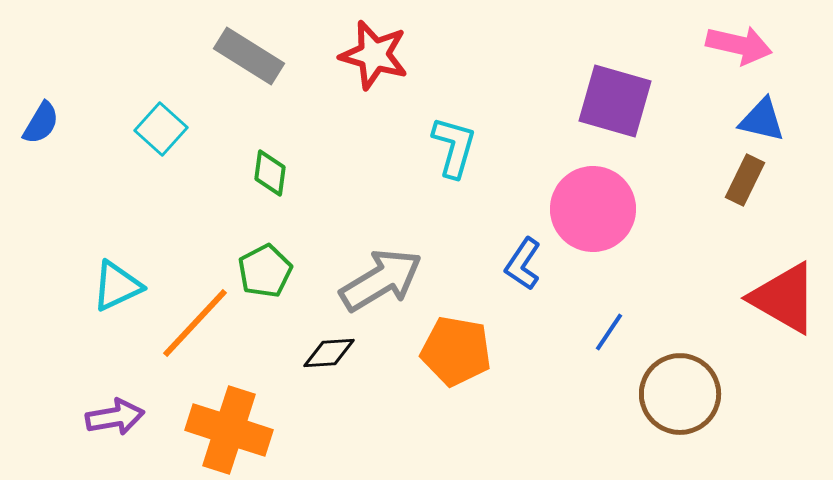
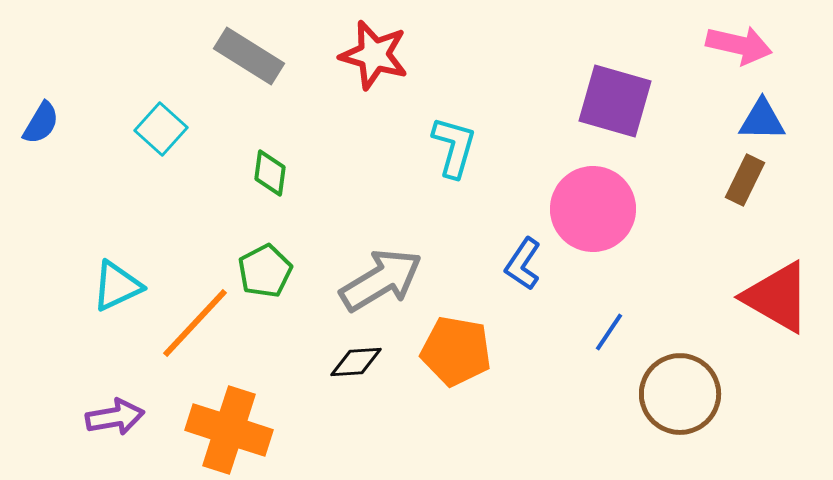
blue triangle: rotated 12 degrees counterclockwise
red triangle: moved 7 px left, 1 px up
black diamond: moved 27 px right, 9 px down
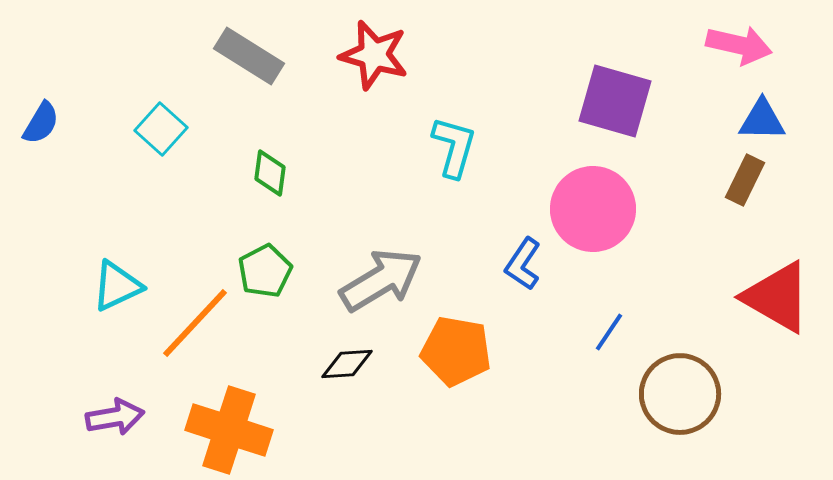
black diamond: moved 9 px left, 2 px down
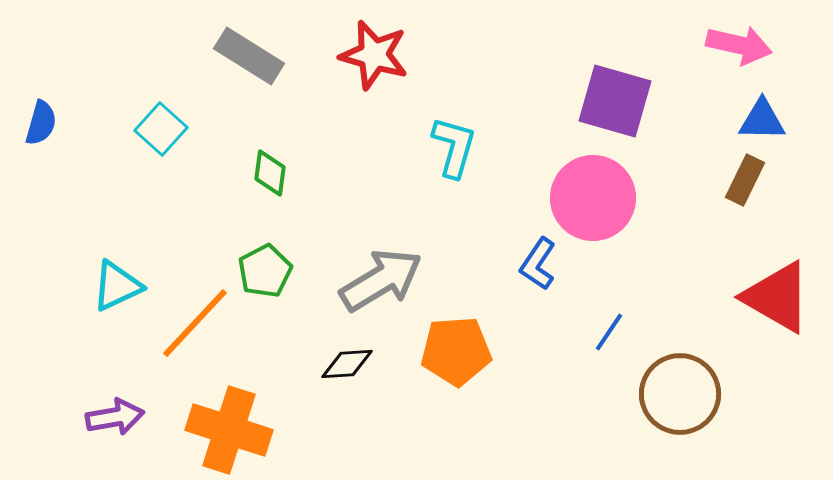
blue semicircle: rotated 15 degrees counterclockwise
pink circle: moved 11 px up
blue L-shape: moved 15 px right
orange pentagon: rotated 14 degrees counterclockwise
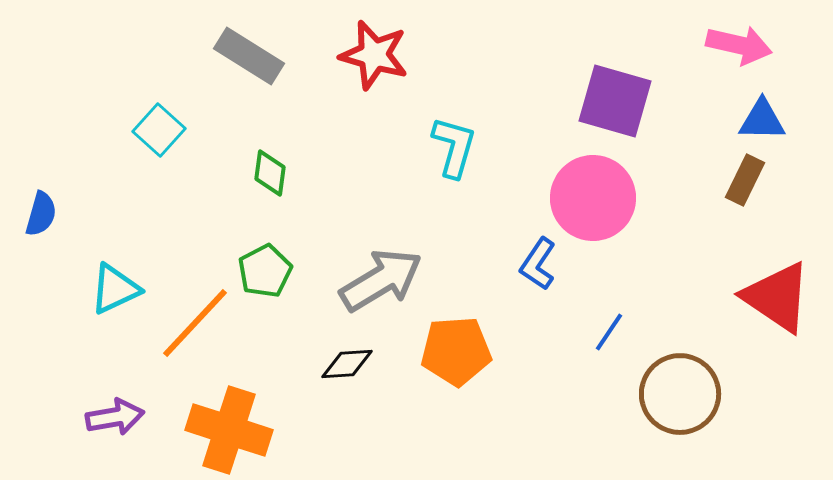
blue semicircle: moved 91 px down
cyan square: moved 2 px left, 1 px down
cyan triangle: moved 2 px left, 3 px down
red triangle: rotated 4 degrees clockwise
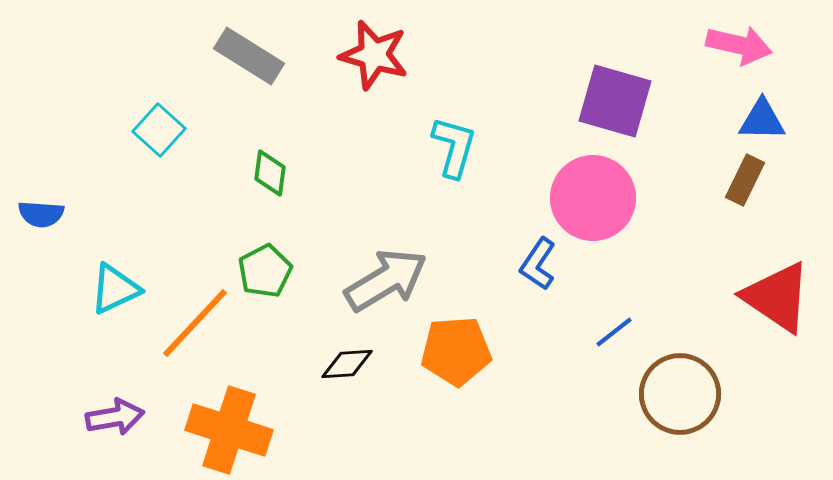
blue semicircle: rotated 78 degrees clockwise
gray arrow: moved 5 px right
blue line: moved 5 px right; rotated 18 degrees clockwise
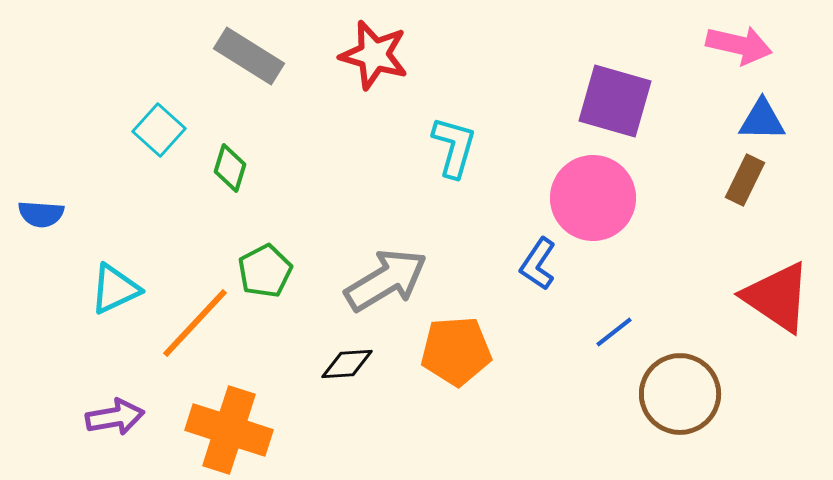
green diamond: moved 40 px left, 5 px up; rotated 9 degrees clockwise
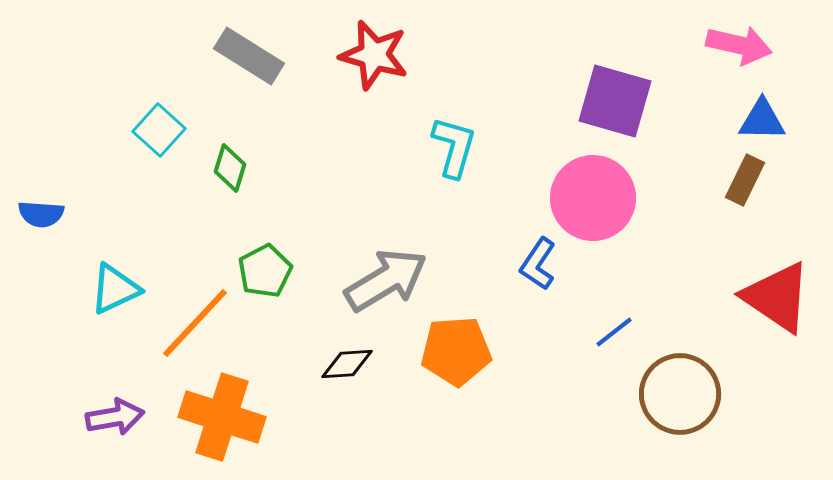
orange cross: moved 7 px left, 13 px up
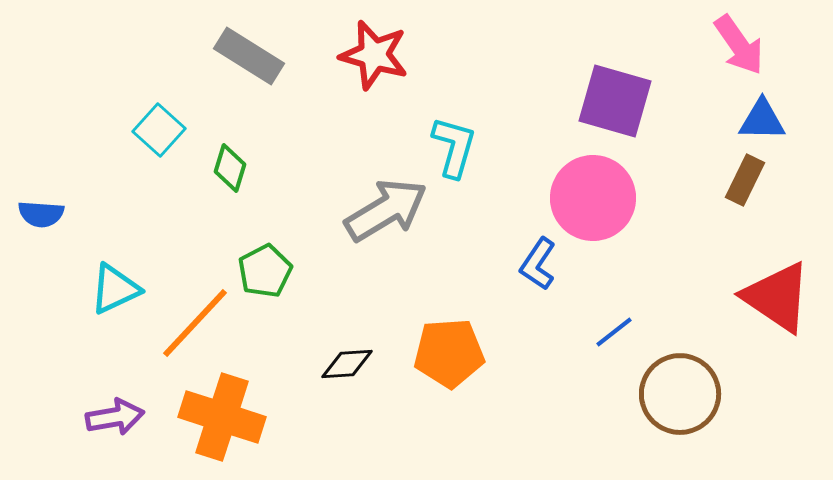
pink arrow: rotated 42 degrees clockwise
gray arrow: moved 70 px up
orange pentagon: moved 7 px left, 2 px down
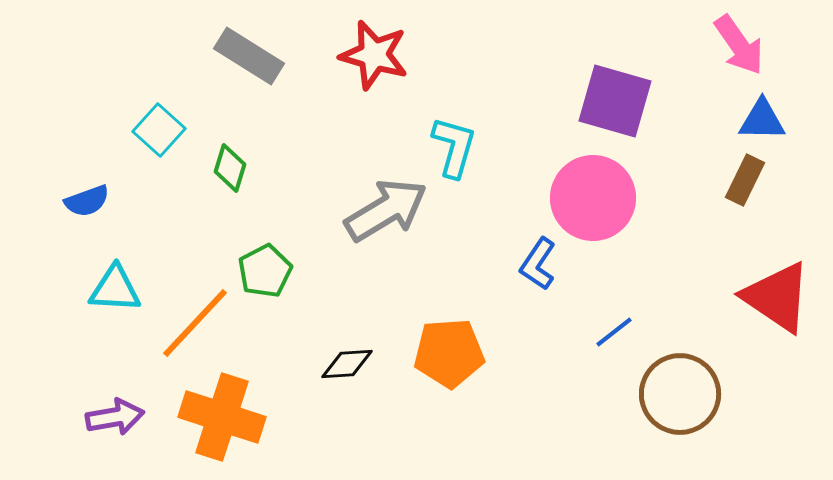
blue semicircle: moved 46 px right, 13 px up; rotated 24 degrees counterclockwise
cyan triangle: rotated 28 degrees clockwise
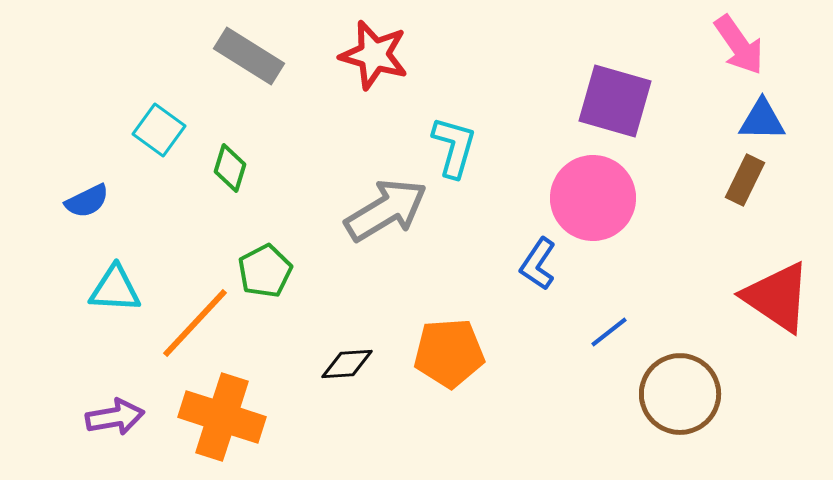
cyan square: rotated 6 degrees counterclockwise
blue semicircle: rotated 6 degrees counterclockwise
blue line: moved 5 px left
